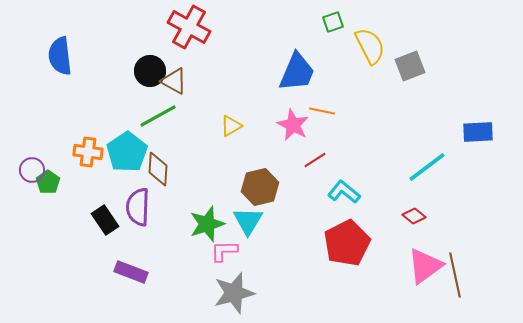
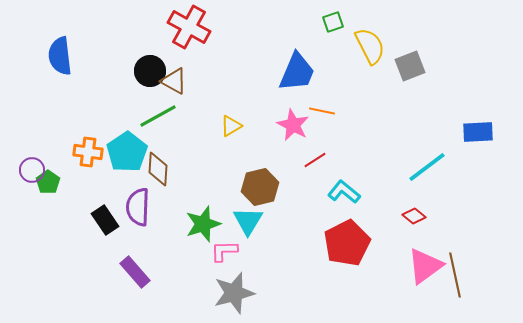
green star: moved 4 px left
purple rectangle: moved 4 px right; rotated 28 degrees clockwise
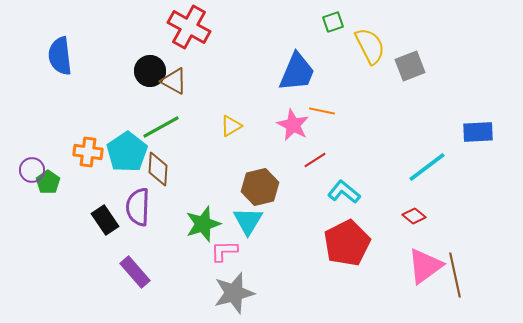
green line: moved 3 px right, 11 px down
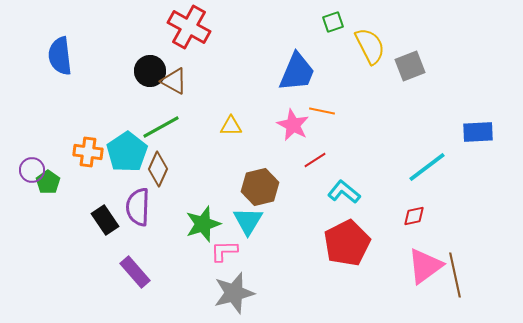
yellow triangle: rotated 30 degrees clockwise
brown diamond: rotated 20 degrees clockwise
red diamond: rotated 50 degrees counterclockwise
